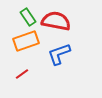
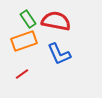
green rectangle: moved 2 px down
orange rectangle: moved 2 px left
blue L-shape: rotated 95 degrees counterclockwise
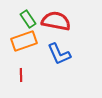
red line: moved 1 px left, 1 px down; rotated 56 degrees counterclockwise
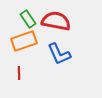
red line: moved 2 px left, 2 px up
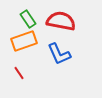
red semicircle: moved 5 px right
red line: rotated 32 degrees counterclockwise
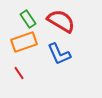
red semicircle: rotated 20 degrees clockwise
orange rectangle: moved 1 px down
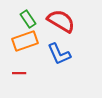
orange rectangle: moved 1 px right, 1 px up
red line: rotated 56 degrees counterclockwise
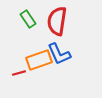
red semicircle: moved 4 px left; rotated 112 degrees counterclockwise
orange rectangle: moved 14 px right, 19 px down
red line: rotated 16 degrees counterclockwise
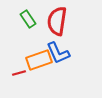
blue L-shape: moved 1 px left, 1 px up
